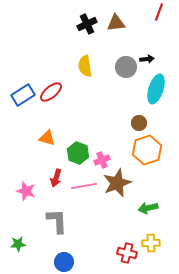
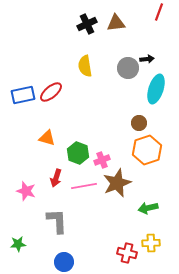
gray circle: moved 2 px right, 1 px down
blue rectangle: rotated 20 degrees clockwise
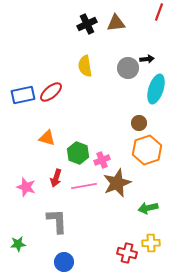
pink star: moved 4 px up
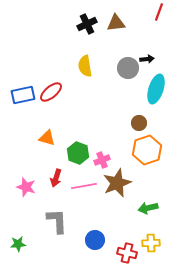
blue circle: moved 31 px right, 22 px up
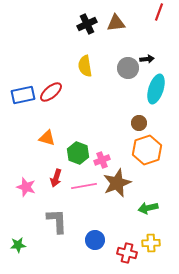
green star: moved 1 px down
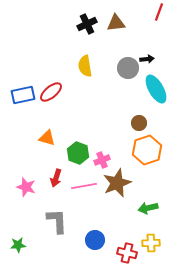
cyan ellipse: rotated 48 degrees counterclockwise
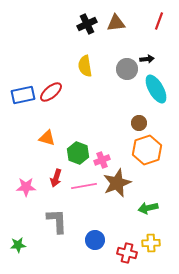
red line: moved 9 px down
gray circle: moved 1 px left, 1 px down
pink star: rotated 18 degrees counterclockwise
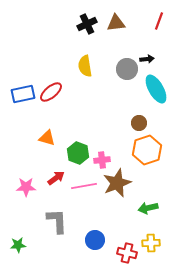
blue rectangle: moved 1 px up
pink cross: rotated 14 degrees clockwise
red arrow: rotated 144 degrees counterclockwise
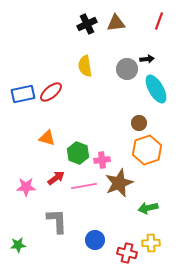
brown star: moved 2 px right
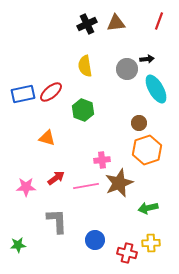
green hexagon: moved 5 px right, 43 px up
pink line: moved 2 px right
